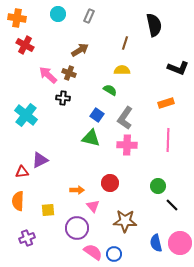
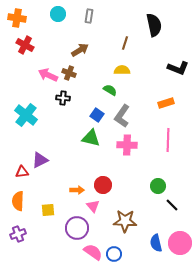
gray rectangle: rotated 16 degrees counterclockwise
pink arrow: rotated 18 degrees counterclockwise
gray L-shape: moved 3 px left, 2 px up
red circle: moved 7 px left, 2 px down
purple cross: moved 9 px left, 4 px up
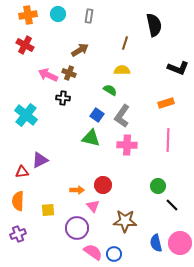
orange cross: moved 11 px right, 3 px up; rotated 18 degrees counterclockwise
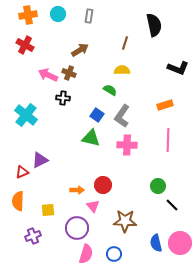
orange rectangle: moved 1 px left, 2 px down
red triangle: rotated 16 degrees counterclockwise
purple cross: moved 15 px right, 2 px down
pink semicircle: moved 7 px left, 2 px down; rotated 72 degrees clockwise
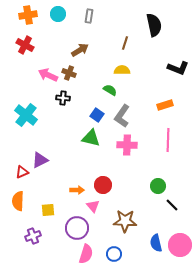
pink circle: moved 2 px down
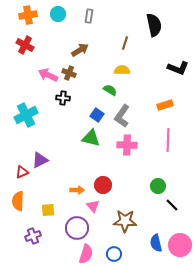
cyan cross: rotated 25 degrees clockwise
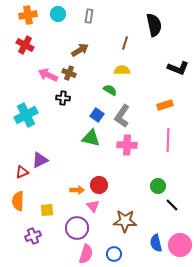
red circle: moved 4 px left
yellow square: moved 1 px left
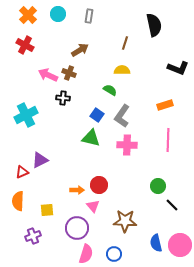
orange cross: rotated 36 degrees counterclockwise
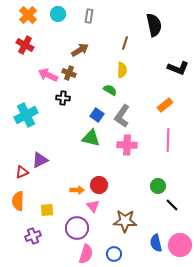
yellow semicircle: rotated 91 degrees clockwise
orange rectangle: rotated 21 degrees counterclockwise
